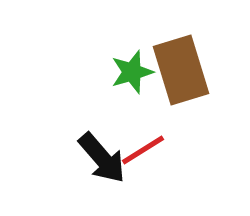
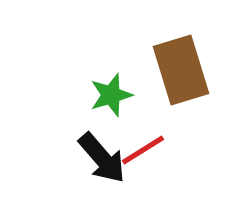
green star: moved 21 px left, 23 px down
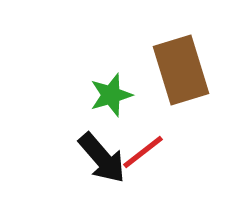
red line: moved 2 px down; rotated 6 degrees counterclockwise
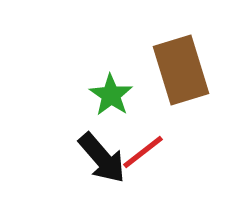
green star: rotated 21 degrees counterclockwise
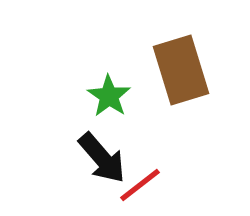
green star: moved 2 px left, 1 px down
red line: moved 3 px left, 33 px down
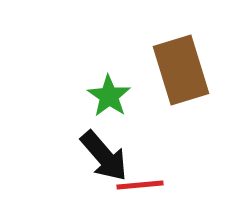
black arrow: moved 2 px right, 2 px up
red line: rotated 33 degrees clockwise
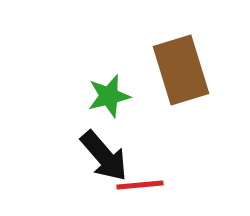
green star: rotated 24 degrees clockwise
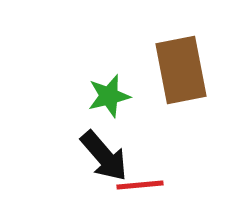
brown rectangle: rotated 6 degrees clockwise
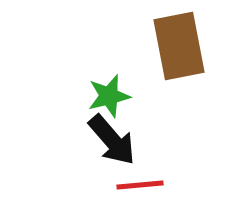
brown rectangle: moved 2 px left, 24 px up
black arrow: moved 8 px right, 16 px up
